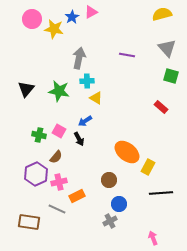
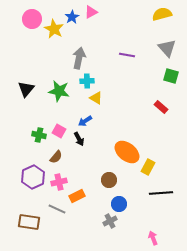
yellow star: rotated 18 degrees clockwise
purple hexagon: moved 3 px left, 3 px down
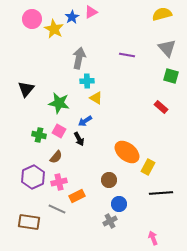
green star: moved 12 px down
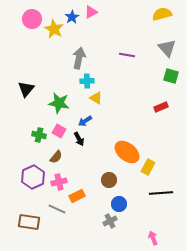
red rectangle: rotated 64 degrees counterclockwise
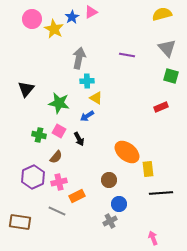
blue arrow: moved 2 px right, 5 px up
yellow rectangle: moved 2 px down; rotated 35 degrees counterclockwise
gray line: moved 2 px down
brown rectangle: moved 9 px left
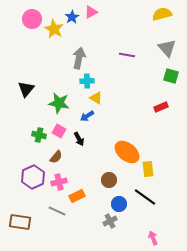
black line: moved 16 px left, 4 px down; rotated 40 degrees clockwise
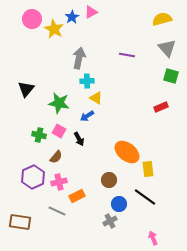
yellow semicircle: moved 5 px down
